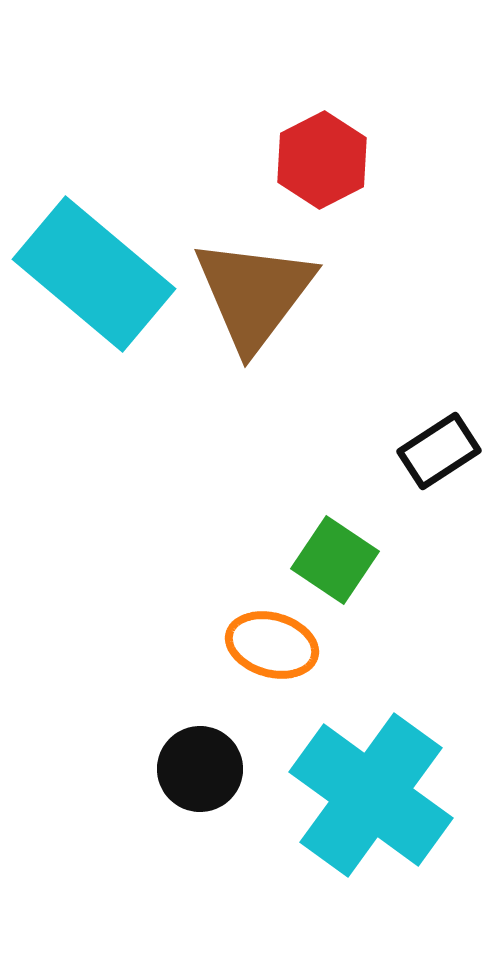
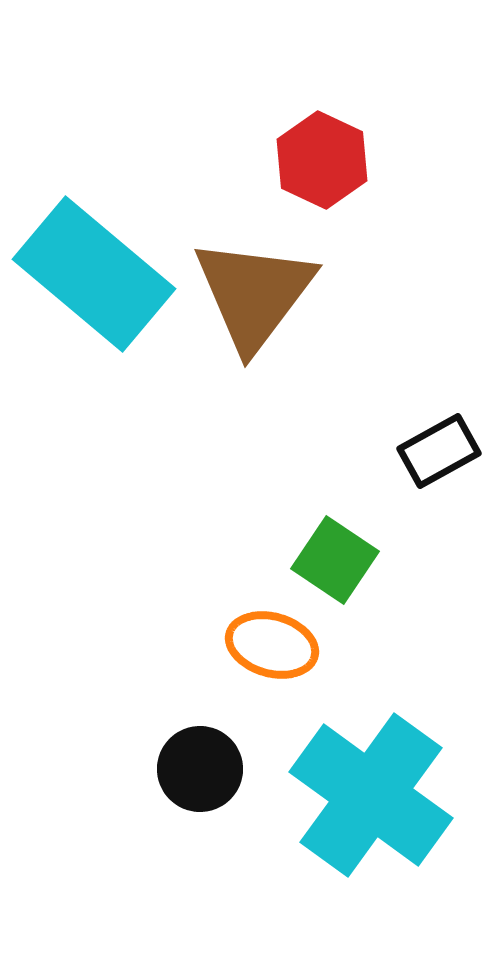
red hexagon: rotated 8 degrees counterclockwise
black rectangle: rotated 4 degrees clockwise
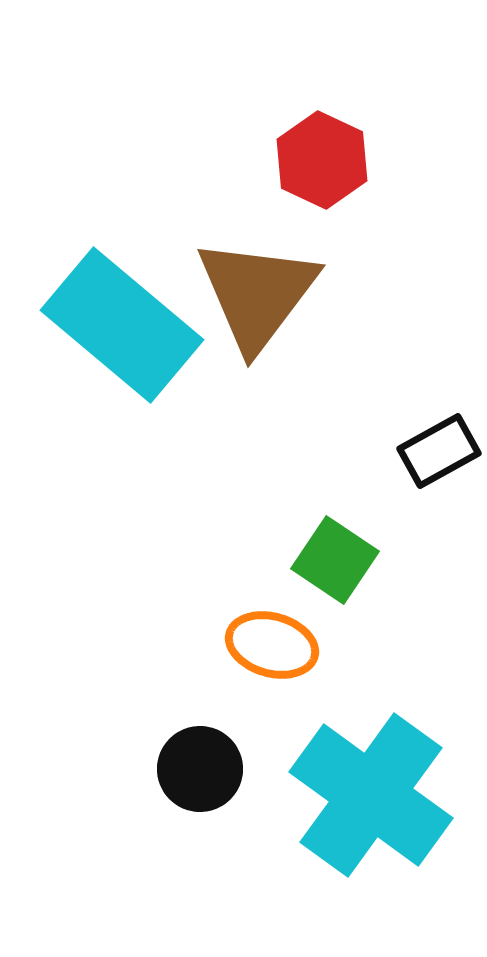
cyan rectangle: moved 28 px right, 51 px down
brown triangle: moved 3 px right
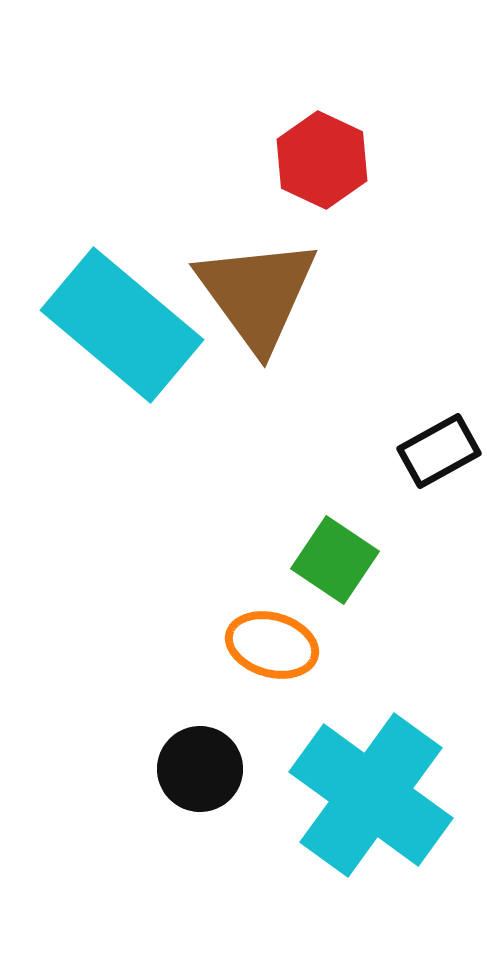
brown triangle: rotated 13 degrees counterclockwise
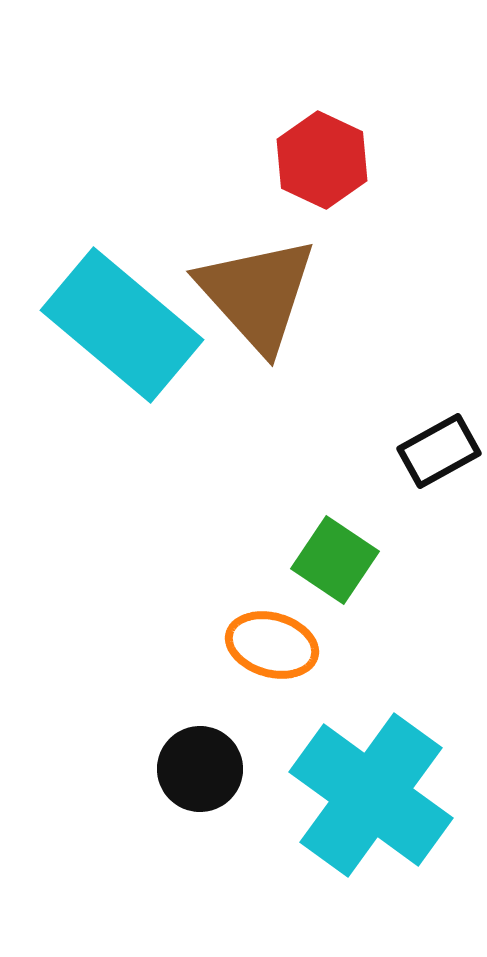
brown triangle: rotated 6 degrees counterclockwise
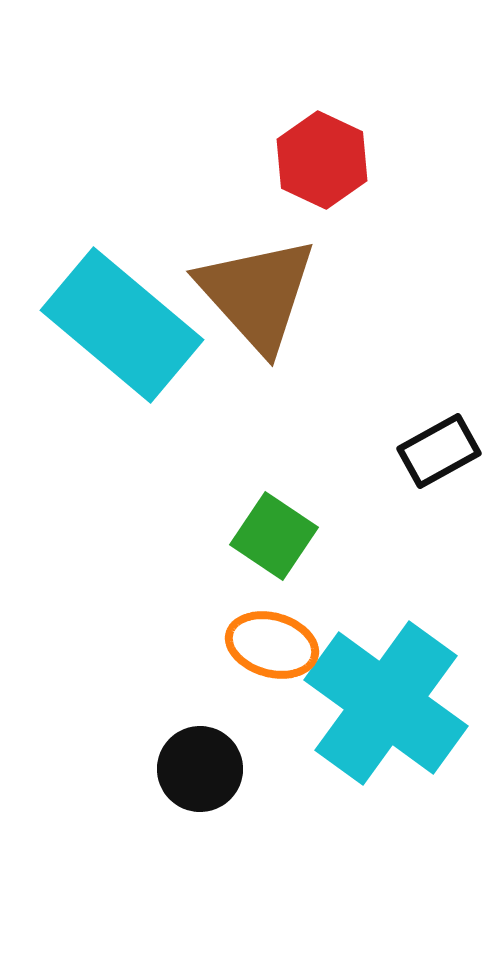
green square: moved 61 px left, 24 px up
cyan cross: moved 15 px right, 92 px up
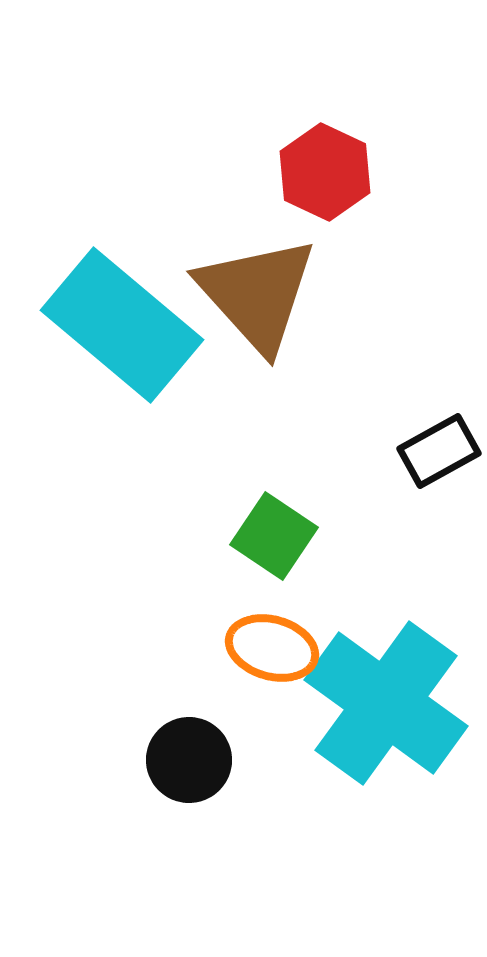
red hexagon: moved 3 px right, 12 px down
orange ellipse: moved 3 px down
black circle: moved 11 px left, 9 px up
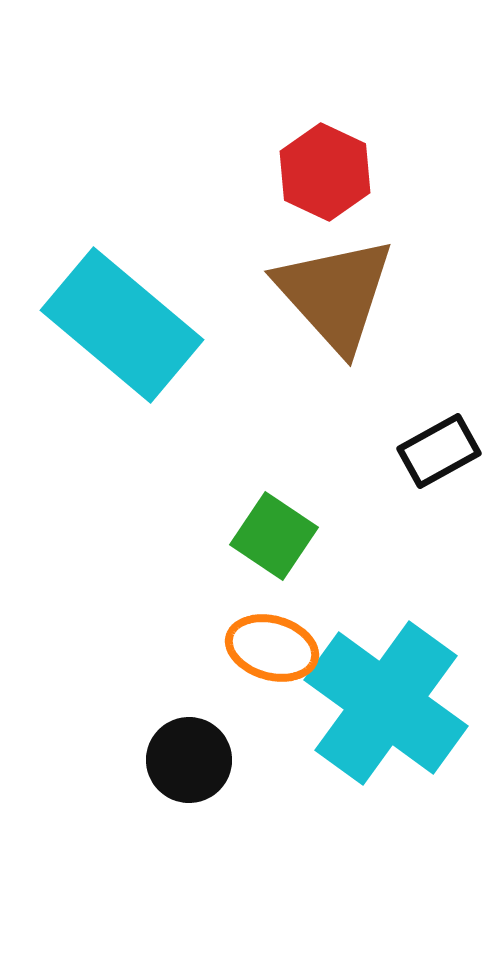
brown triangle: moved 78 px right
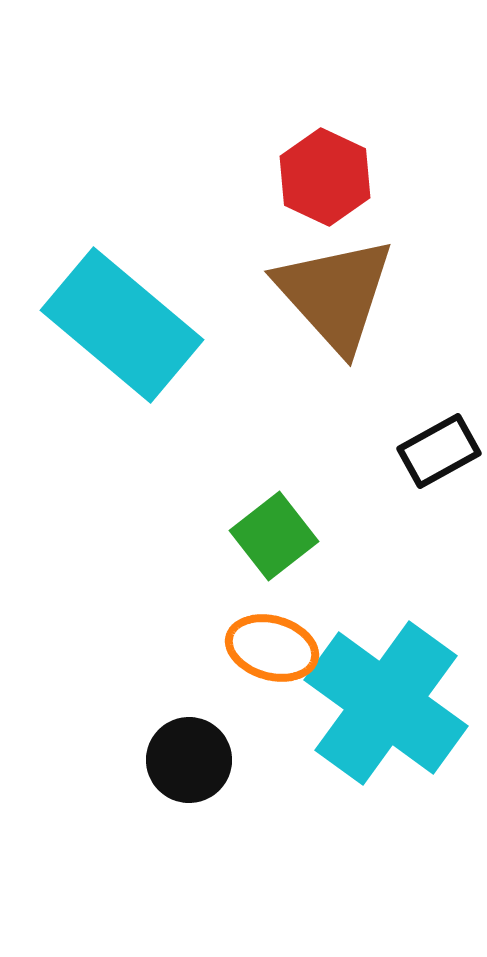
red hexagon: moved 5 px down
green square: rotated 18 degrees clockwise
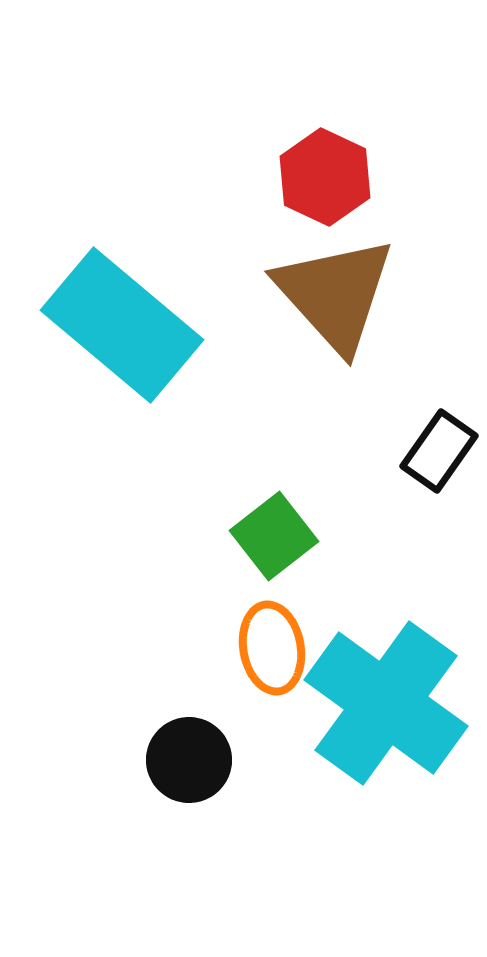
black rectangle: rotated 26 degrees counterclockwise
orange ellipse: rotated 64 degrees clockwise
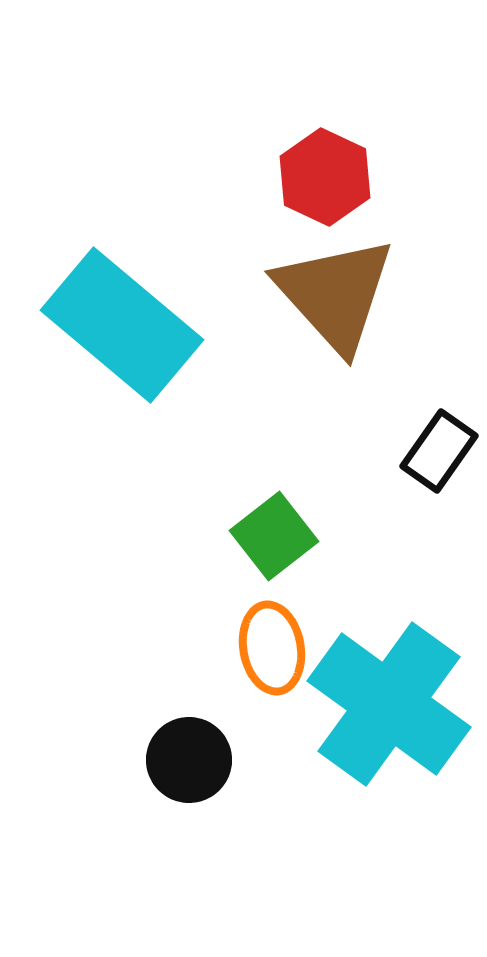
cyan cross: moved 3 px right, 1 px down
